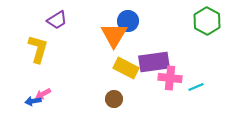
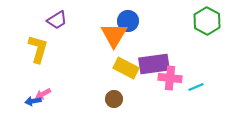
purple rectangle: moved 2 px down
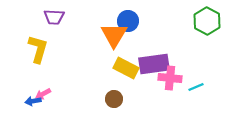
purple trapezoid: moved 3 px left, 3 px up; rotated 35 degrees clockwise
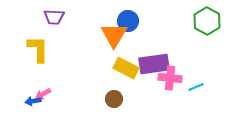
yellow L-shape: rotated 16 degrees counterclockwise
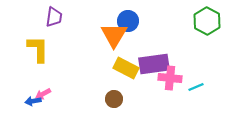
purple trapezoid: rotated 85 degrees counterclockwise
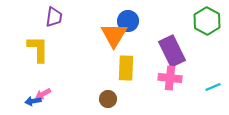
purple rectangle: moved 18 px right, 13 px up; rotated 72 degrees clockwise
yellow rectangle: rotated 65 degrees clockwise
cyan line: moved 17 px right
brown circle: moved 6 px left
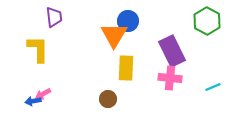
purple trapezoid: rotated 15 degrees counterclockwise
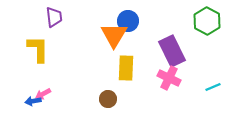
pink cross: moved 1 px left; rotated 20 degrees clockwise
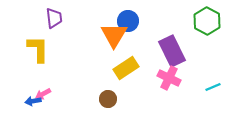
purple trapezoid: moved 1 px down
yellow rectangle: rotated 55 degrees clockwise
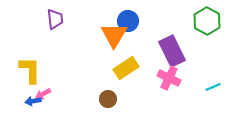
purple trapezoid: moved 1 px right, 1 px down
yellow L-shape: moved 8 px left, 21 px down
